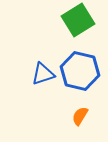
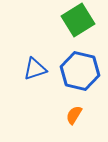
blue triangle: moved 8 px left, 5 px up
orange semicircle: moved 6 px left, 1 px up
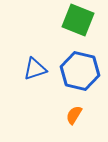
green square: rotated 36 degrees counterclockwise
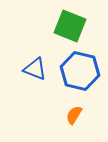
green square: moved 8 px left, 6 px down
blue triangle: rotated 40 degrees clockwise
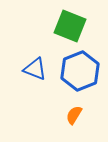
blue hexagon: rotated 24 degrees clockwise
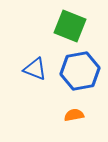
blue hexagon: rotated 12 degrees clockwise
orange semicircle: rotated 48 degrees clockwise
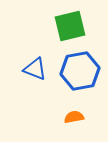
green square: rotated 36 degrees counterclockwise
orange semicircle: moved 2 px down
